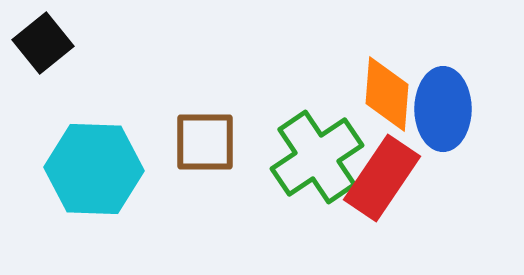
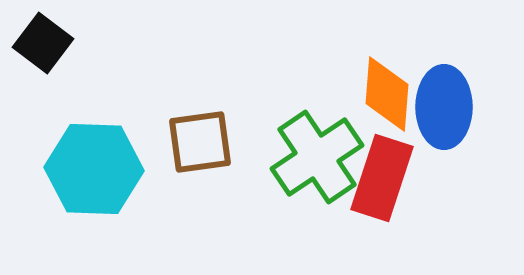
black square: rotated 14 degrees counterclockwise
blue ellipse: moved 1 px right, 2 px up
brown square: moved 5 px left; rotated 8 degrees counterclockwise
red rectangle: rotated 16 degrees counterclockwise
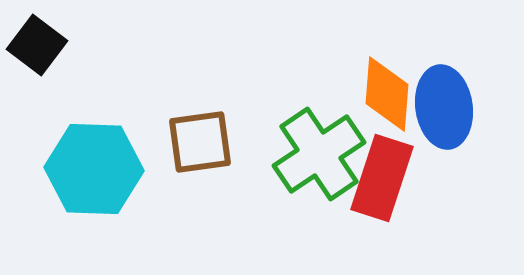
black square: moved 6 px left, 2 px down
blue ellipse: rotated 8 degrees counterclockwise
green cross: moved 2 px right, 3 px up
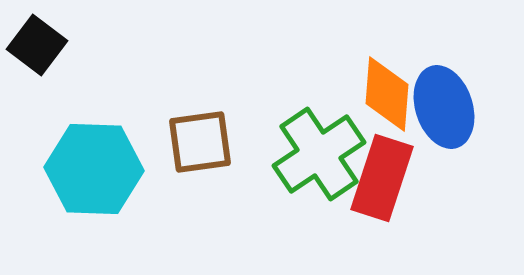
blue ellipse: rotated 10 degrees counterclockwise
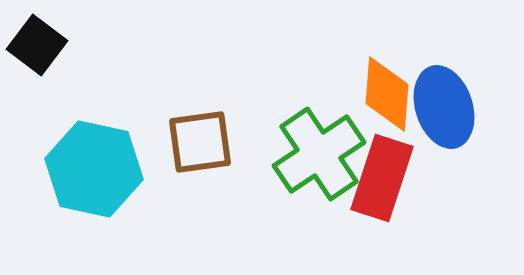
cyan hexagon: rotated 10 degrees clockwise
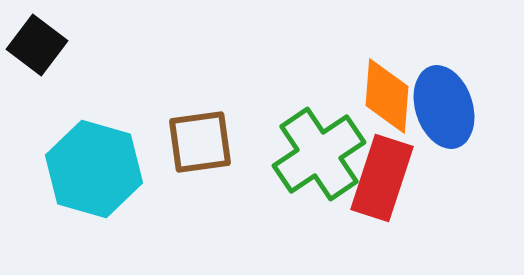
orange diamond: moved 2 px down
cyan hexagon: rotated 4 degrees clockwise
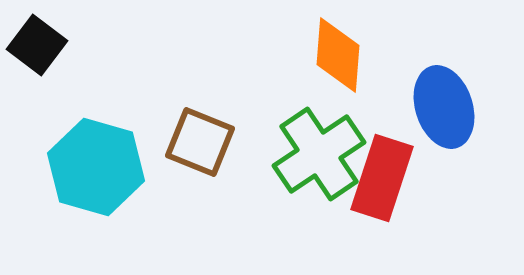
orange diamond: moved 49 px left, 41 px up
brown square: rotated 30 degrees clockwise
cyan hexagon: moved 2 px right, 2 px up
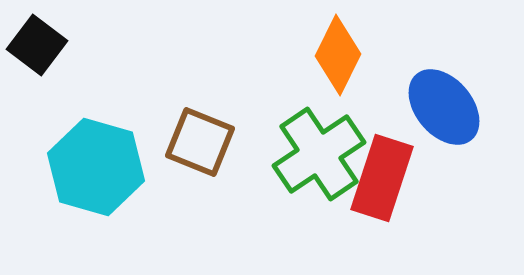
orange diamond: rotated 22 degrees clockwise
blue ellipse: rotated 22 degrees counterclockwise
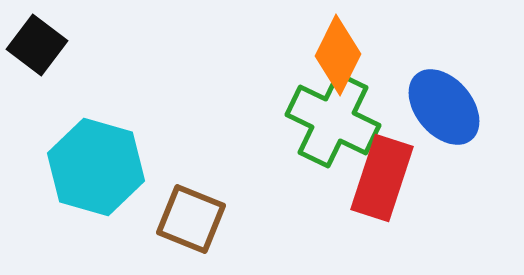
brown square: moved 9 px left, 77 px down
green cross: moved 14 px right, 34 px up; rotated 30 degrees counterclockwise
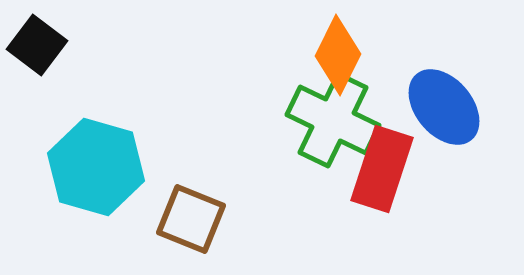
red rectangle: moved 9 px up
